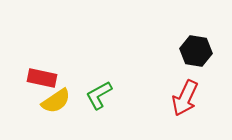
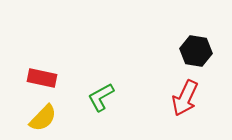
green L-shape: moved 2 px right, 2 px down
yellow semicircle: moved 13 px left, 17 px down; rotated 12 degrees counterclockwise
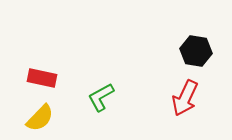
yellow semicircle: moved 3 px left
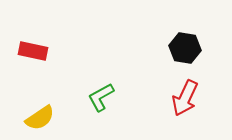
black hexagon: moved 11 px left, 3 px up
red rectangle: moved 9 px left, 27 px up
yellow semicircle: rotated 12 degrees clockwise
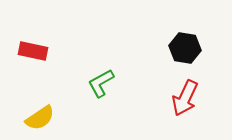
green L-shape: moved 14 px up
